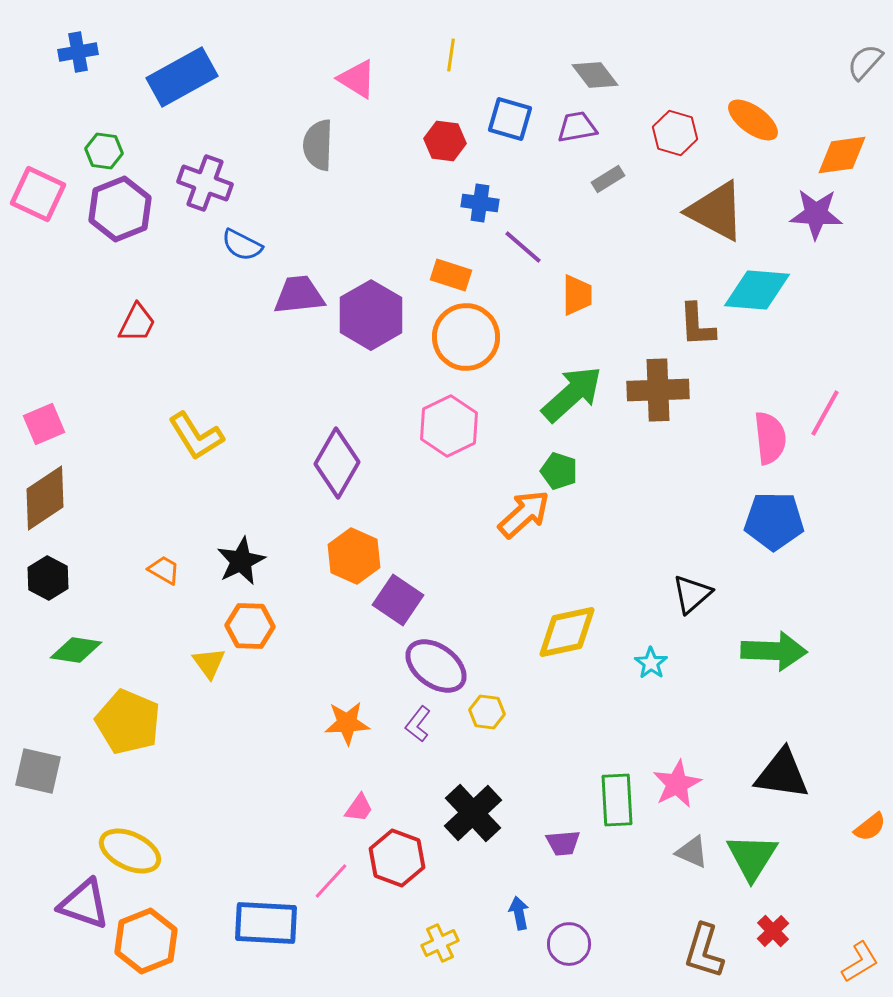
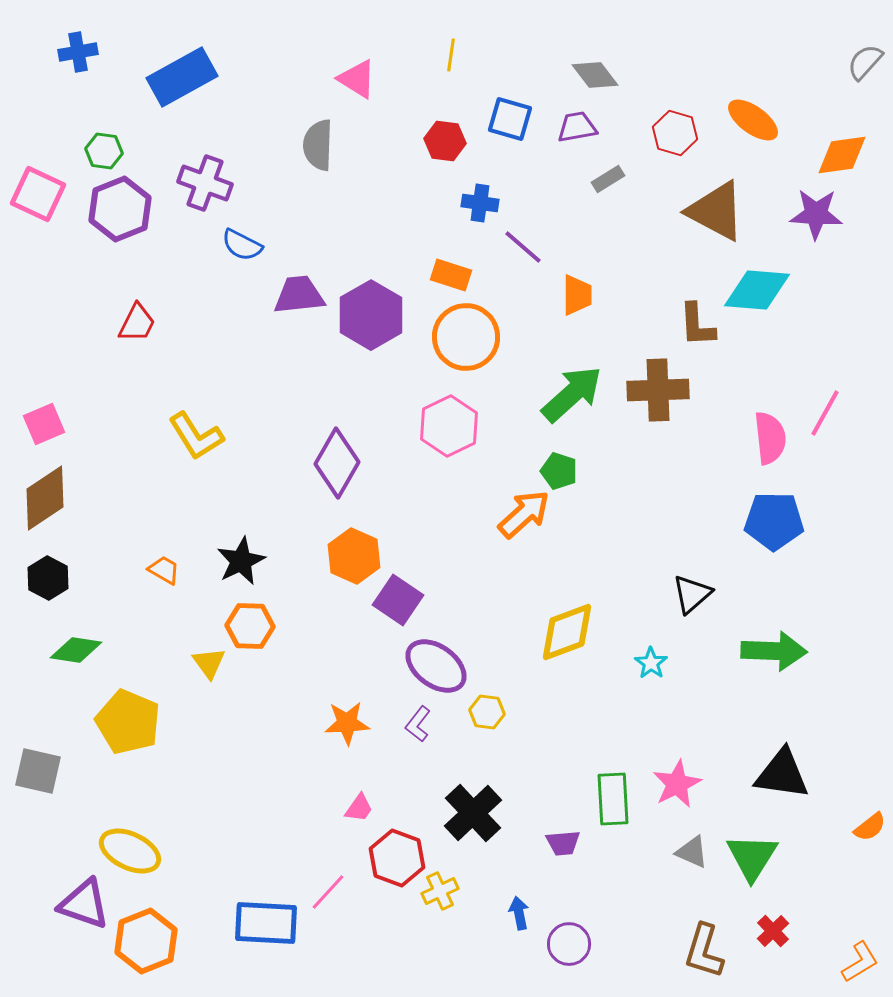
yellow diamond at (567, 632): rotated 8 degrees counterclockwise
green rectangle at (617, 800): moved 4 px left, 1 px up
pink line at (331, 881): moved 3 px left, 11 px down
yellow cross at (440, 943): moved 52 px up
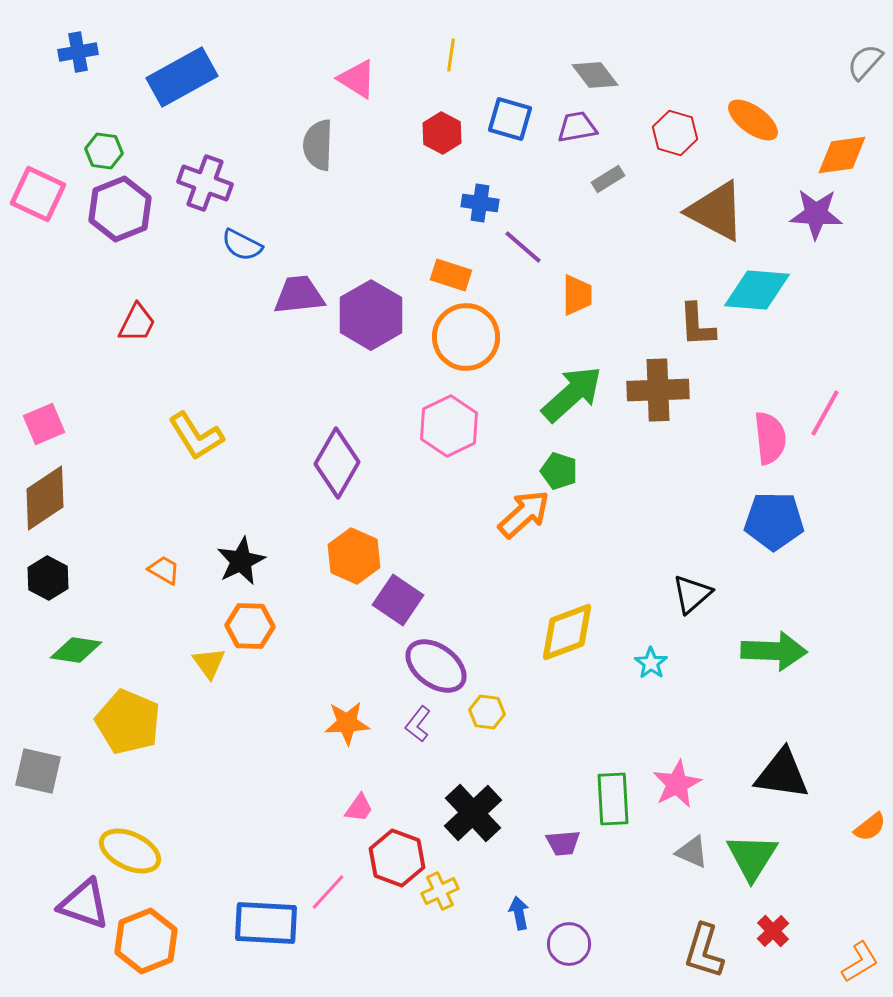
red hexagon at (445, 141): moved 3 px left, 8 px up; rotated 21 degrees clockwise
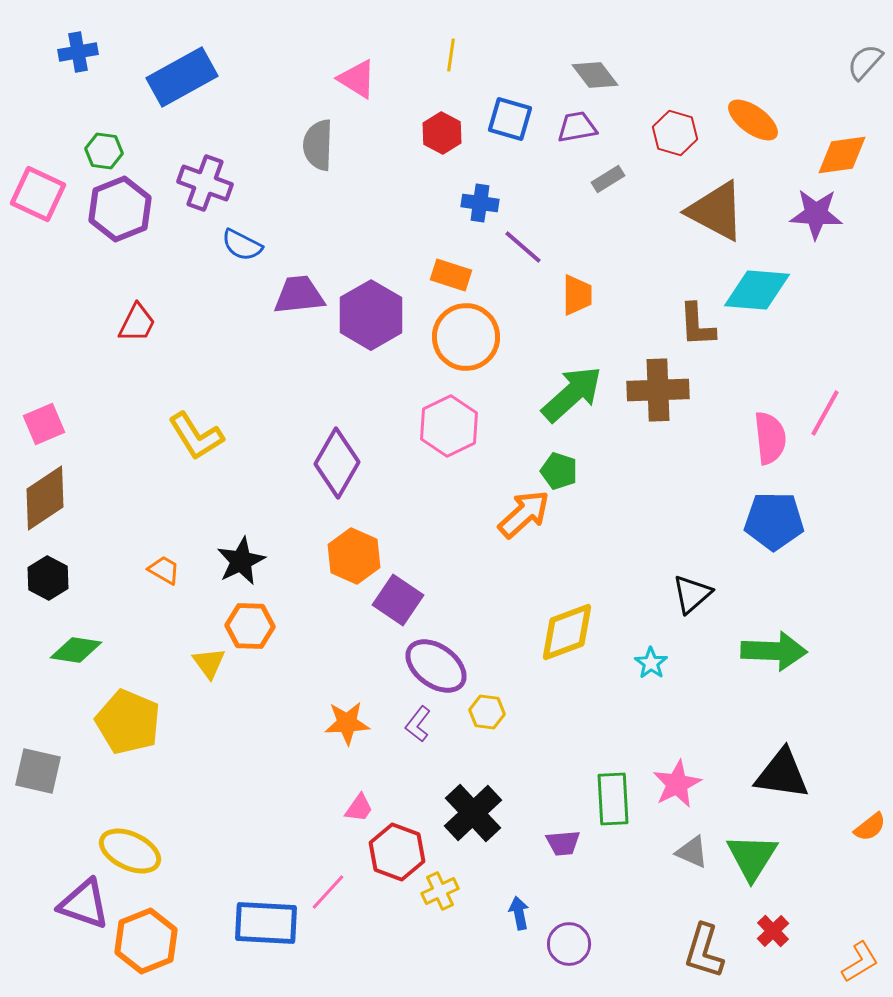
red hexagon at (397, 858): moved 6 px up
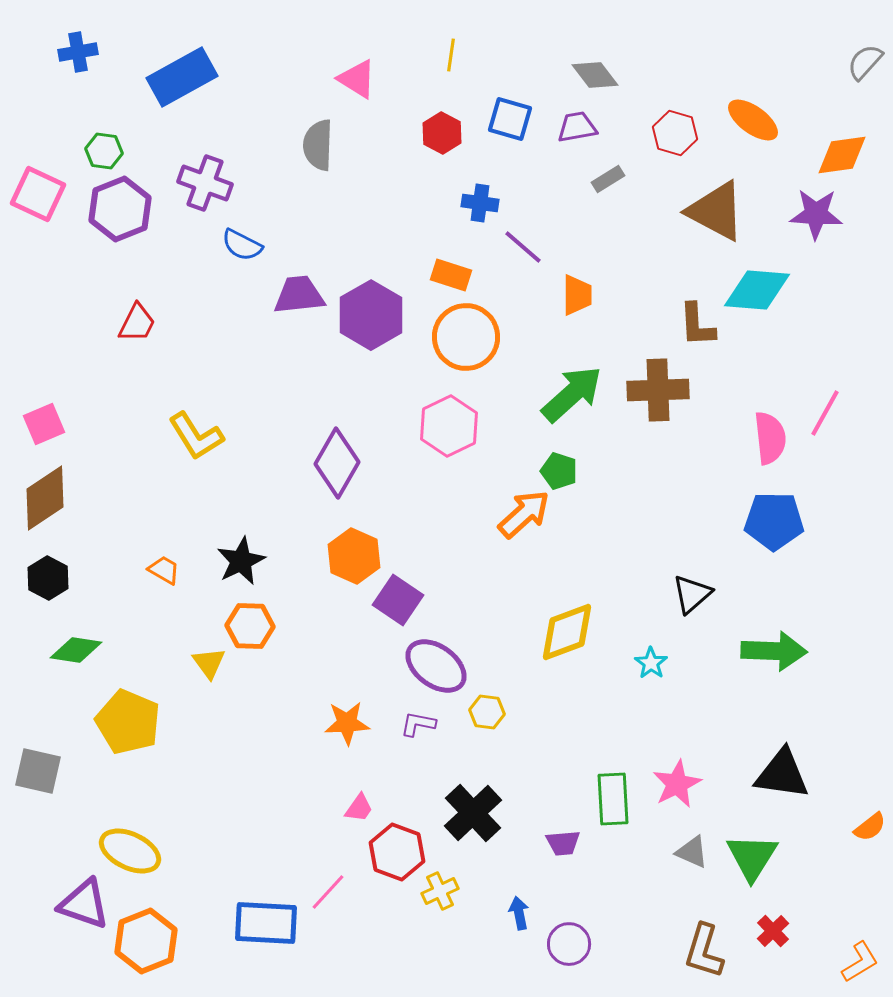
purple L-shape at (418, 724): rotated 63 degrees clockwise
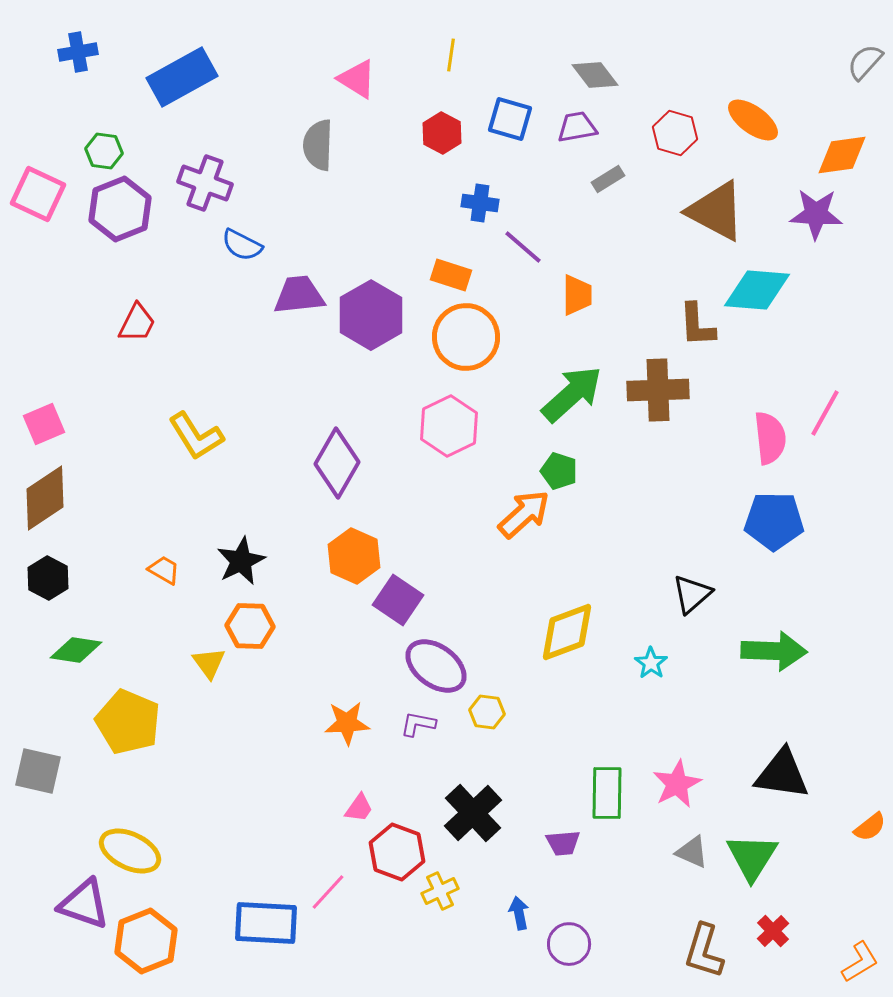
green rectangle at (613, 799): moved 6 px left, 6 px up; rotated 4 degrees clockwise
